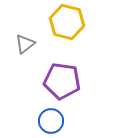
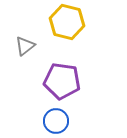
gray triangle: moved 2 px down
blue circle: moved 5 px right
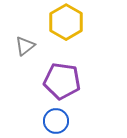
yellow hexagon: moved 1 px left; rotated 16 degrees clockwise
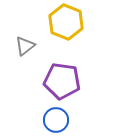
yellow hexagon: rotated 8 degrees counterclockwise
blue circle: moved 1 px up
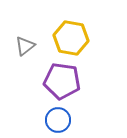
yellow hexagon: moved 5 px right, 16 px down; rotated 12 degrees counterclockwise
blue circle: moved 2 px right
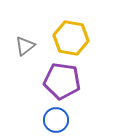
blue circle: moved 2 px left
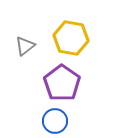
purple pentagon: moved 2 px down; rotated 27 degrees clockwise
blue circle: moved 1 px left, 1 px down
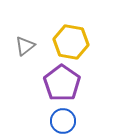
yellow hexagon: moved 4 px down
blue circle: moved 8 px right
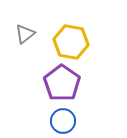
gray triangle: moved 12 px up
